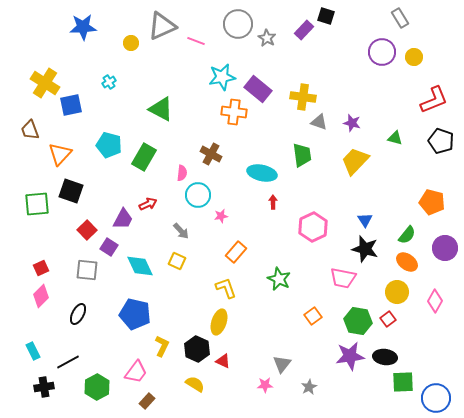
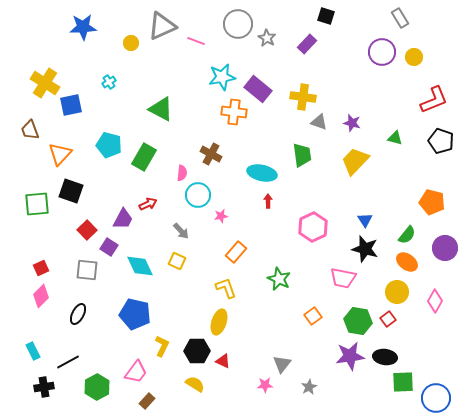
purple rectangle at (304, 30): moved 3 px right, 14 px down
red arrow at (273, 202): moved 5 px left, 1 px up
black hexagon at (197, 349): moved 2 px down; rotated 25 degrees counterclockwise
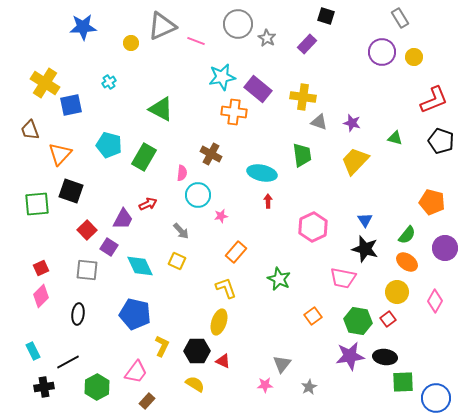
black ellipse at (78, 314): rotated 20 degrees counterclockwise
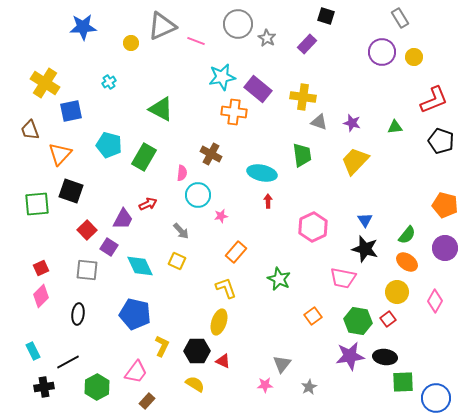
blue square at (71, 105): moved 6 px down
green triangle at (395, 138): moved 11 px up; rotated 21 degrees counterclockwise
orange pentagon at (432, 202): moved 13 px right, 3 px down
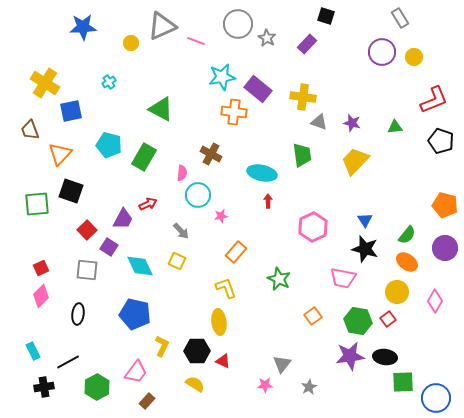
yellow ellipse at (219, 322): rotated 25 degrees counterclockwise
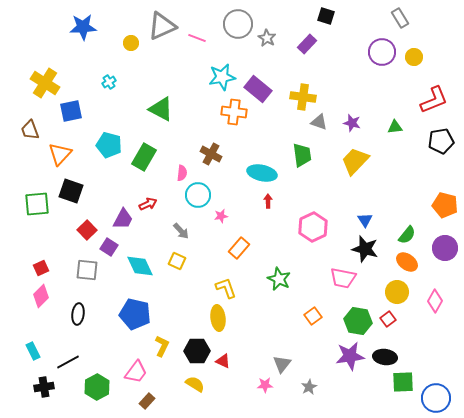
pink line at (196, 41): moved 1 px right, 3 px up
black pentagon at (441, 141): rotated 30 degrees counterclockwise
orange rectangle at (236, 252): moved 3 px right, 4 px up
yellow ellipse at (219, 322): moved 1 px left, 4 px up
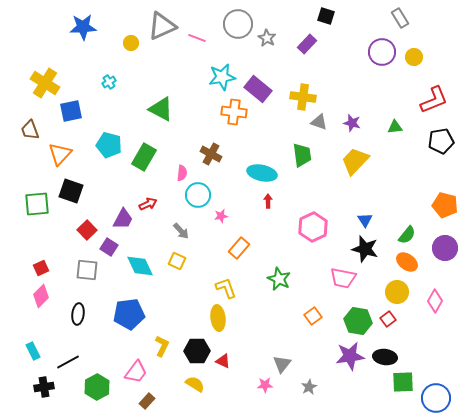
blue pentagon at (135, 314): moved 6 px left; rotated 20 degrees counterclockwise
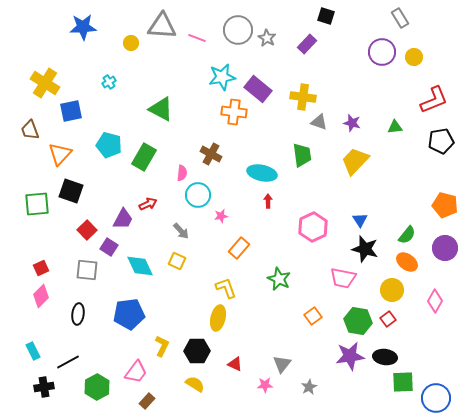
gray circle at (238, 24): moved 6 px down
gray triangle at (162, 26): rotated 28 degrees clockwise
blue triangle at (365, 220): moved 5 px left
yellow circle at (397, 292): moved 5 px left, 2 px up
yellow ellipse at (218, 318): rotated 20 degrees clockwise
red triangle at (223, 361): moved 12 px right, 3 px down
